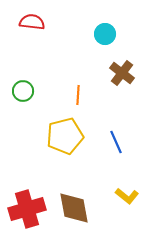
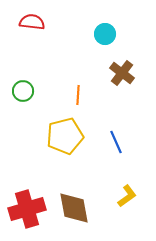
yellow L-shape: rotated 75 degrees counterclockwise
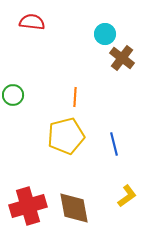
brown cross: moved 15 px up
green circle: moved 10 px left, 4 px down
orange line: moved 3 px left, 2 px down
yellow pentagon: moved 1 px right
blue line: moved 2 px left, 2 px down; rotated 10 degrees clockwise
red cross: moved 1 px right, 3 px up
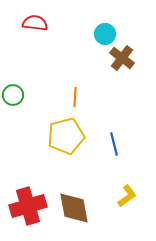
red semicircle: moved 3 px right, 1 px down
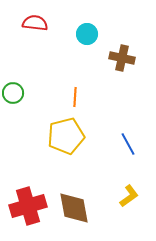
cyan circle: moved 18 px left
brown cross: rotated 25 degrees counterclockwise
green circle: moved 2 px up
blue line: moved 14 px right; rotated 15 degrees counterclockwise
yellow L-shape: moved 2 px right
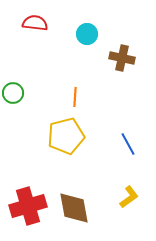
yellow L-shape: moved 1 px down
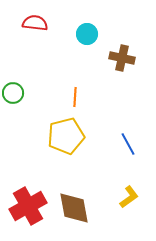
red cross: rotated 12 degrees counterclockwise
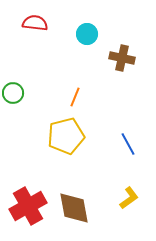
orange line: rotated 18 degrees clockwise
yellow L-shape: moved 1 px down
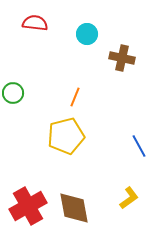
blue line: moved 11 px right, 2 px down
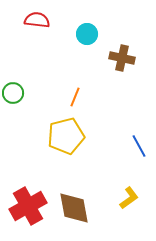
red semicircle: moved 2 px right, 3 px up
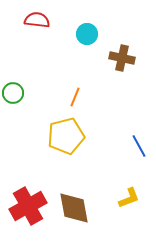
yellow L-shape: rotated 15 degrees clockwise
